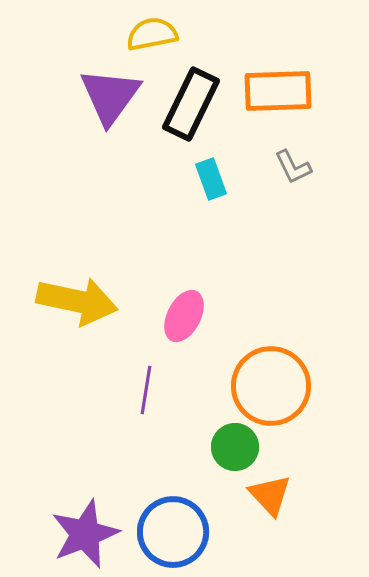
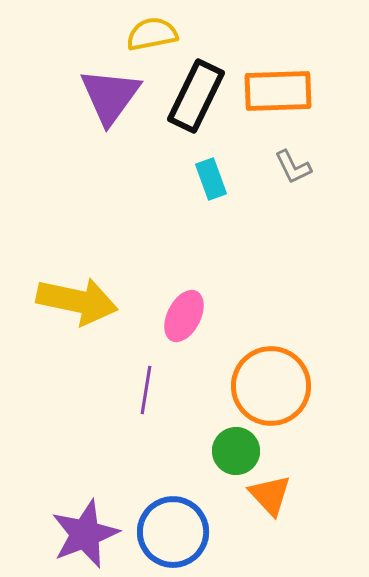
black rectangle: moved 5 px right, 8 px up
green circle: moved 1 px right, 4 px down
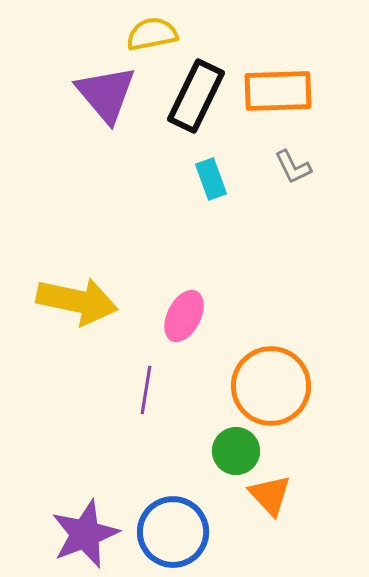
purple triangle: moved 4 px left, 2 px up; rotated 16 degrees counterclockwise
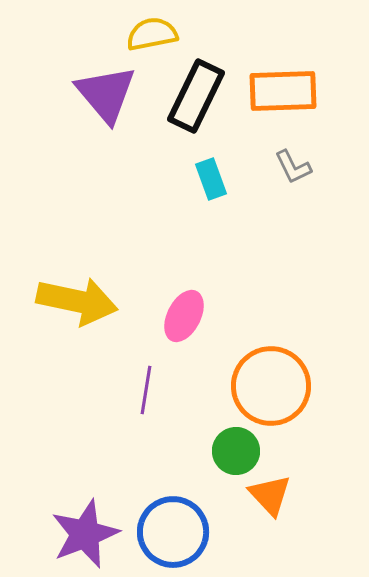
orange rectangle: moved 5 px right
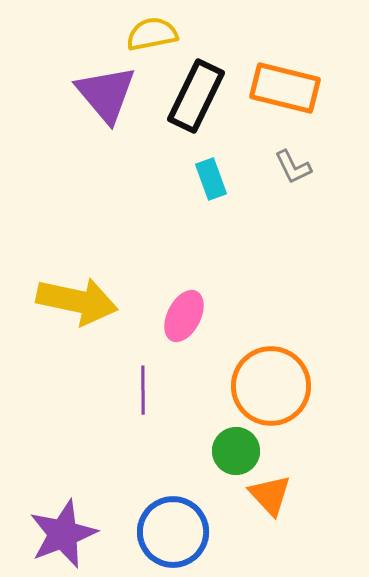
orange rectangle: moved 2 px right, 3 px up; rotated 16 degrees clockwise
purple line: moved 3 px left; rotated 9 degrees counterclockwise
purple star: moved 22 px left
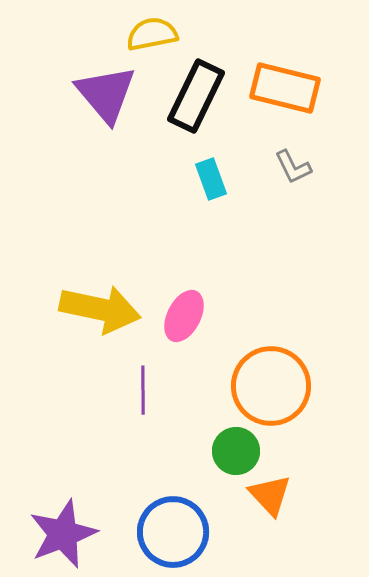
yellow arrow: moved 23 px right, 8 px down
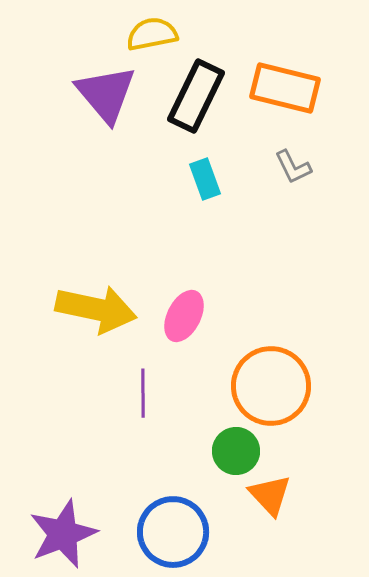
cyan rectangle: moved 6 px left
yellow arrow: moved 4 px left
purple line: moved 3 px down
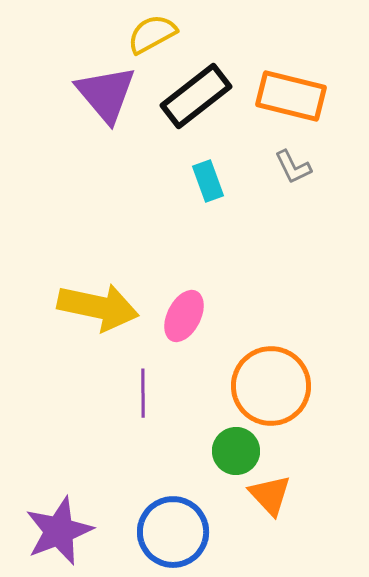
yellow semicircle: rotated 18 degrees counterclockwise
orange rectangle: moved 6 px right, 8 px down
black rectangle: rotated 26 degrees clockwise
cyan rectangle: moved 3 px right, 2 px down
yellow arrow: moved 2 px right, 2 px up
purple star: moved 4 px left, 3 px up
